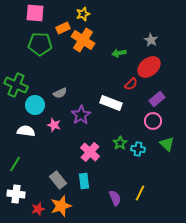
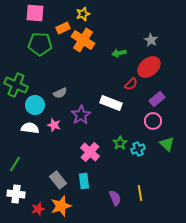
white semicircle: moved 4 px right, 3 px up
cyan cross: rotated 32 degrees counterclockwise
yellow line: rotated 35 degrees counterclockwise
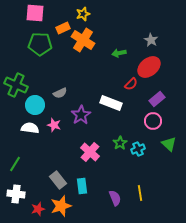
green triangle: moved 2 px right
cyan rectangle: moved 2 px left, 5 px down
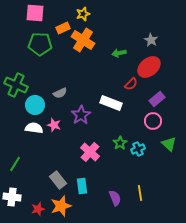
white semicircle: moved 4 px right
white cross: moved 4 px left, 3 px down
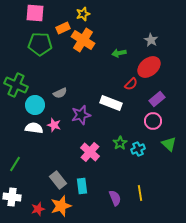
purple star: rotated 18 degrees clockwise
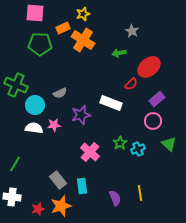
gray star: moved 19 px left, 9 px up
pink star: rotated 24 degrees counterclockwise
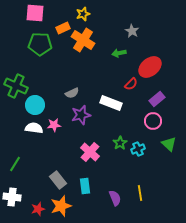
red ellipse: moved 1 px right
green cross: moved 1 px down
gray semicircle: moved 12 px right
cyan rectangle: moved 3 px right
